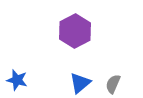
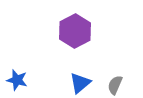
gray semicircle: moved 2 px right, 1 px down
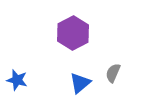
purple hexagon: moved 2 px left, 2 px down
gray semicircle: moved 2 px left, 12 px up
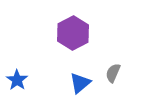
blue star: rotated 20 degrees clockwise
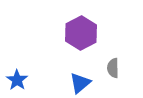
purple hexagon: moved 8 px right
gray semicircle: moved 5 px up; rotated 24 degrees counterclockwise
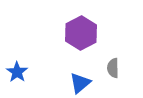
blue star: moved 8 px up
